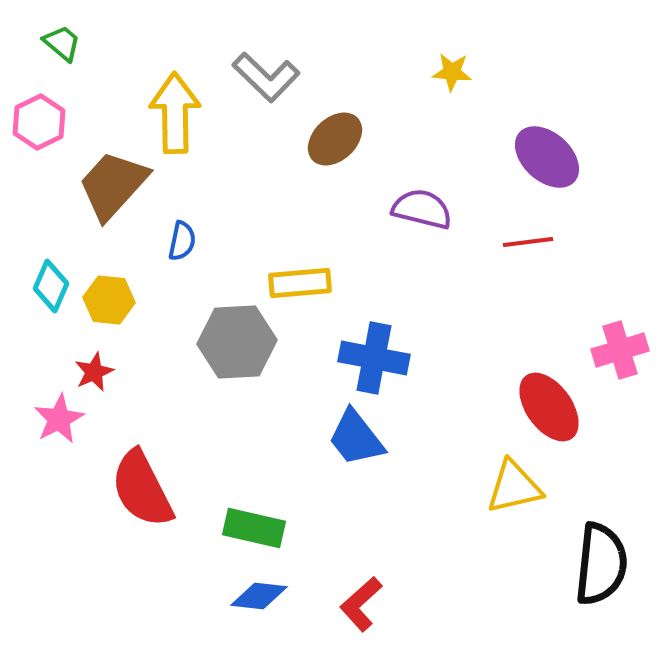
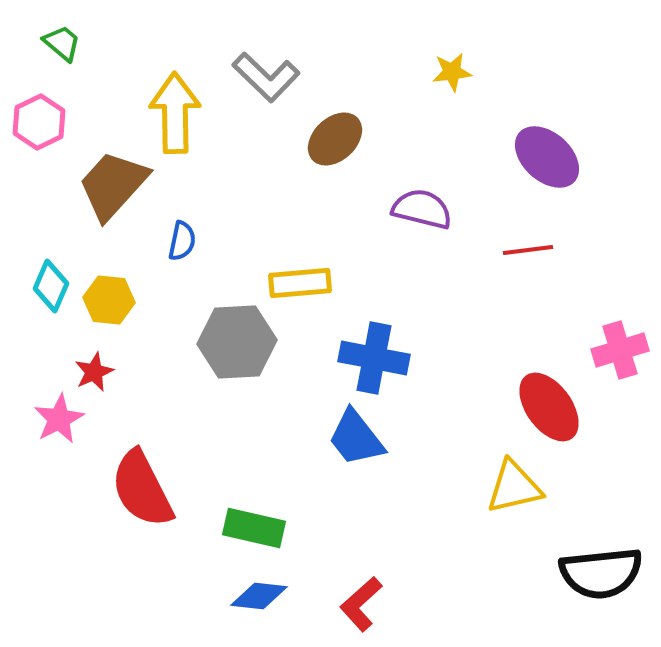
yellow star: rotated 12 degrees counterclockwise
red line: moved 8 px down
black semicircle: moved 9 px down; rotated 78 degrees clockwise
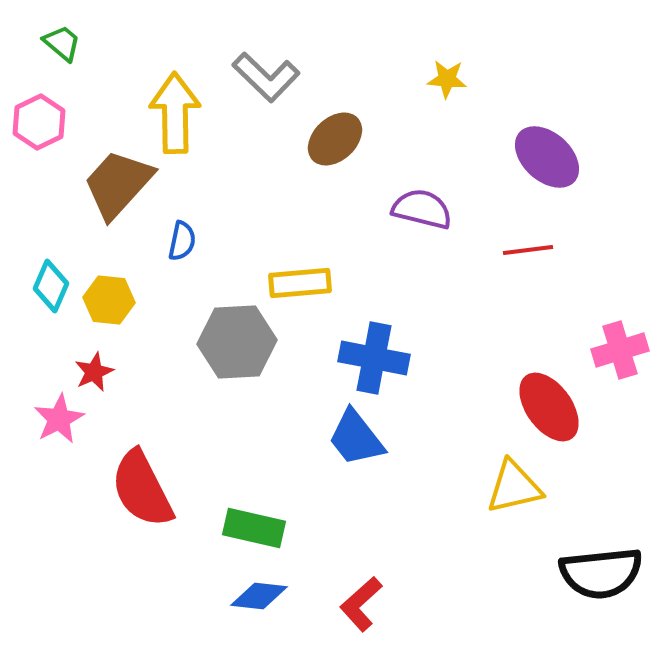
yellow star: moved 5 px left, 7 px down; rotated 12 degrees clockwise
brown trapezoid: moved 5 px right, 1 px up
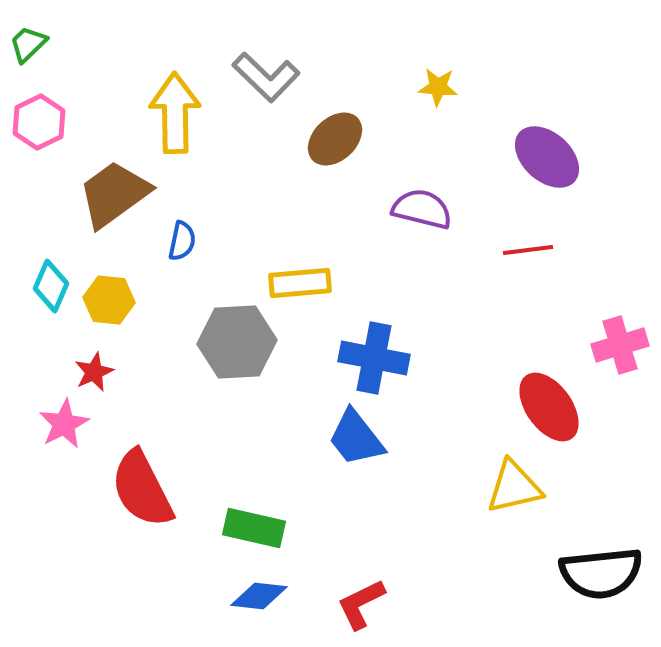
green trapezoid: moved 34 px left, 1 px down; rotated 84 degrees counterclockwise
yellow star: moved 9 px left, 8 px down
brown trapezoid: moved 4 px left, 10 px down; rotated 12 degrees clockwise
pink cross: moved 5 px up
pink star: moved 5 px right, 5 px down
red L-shape: rotated 16 degrees clockwise
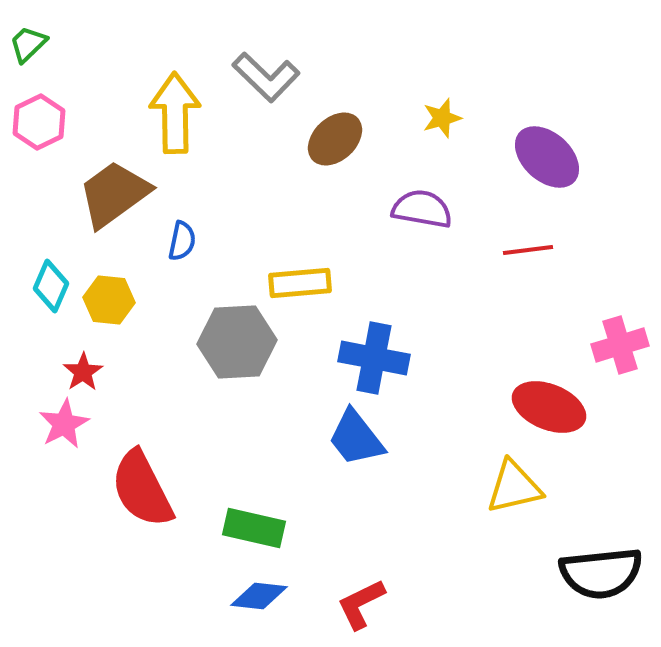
yellow star: moved 4 px right, 31 px down; rotated 21 degrees counterclockwise
purple semicircle: rotated 4 degrees counterclockwise
red star: moved 11 px left; rotated 9 degrees counterclockwise
red ellipse: rotated 32 degrees counterclockwise
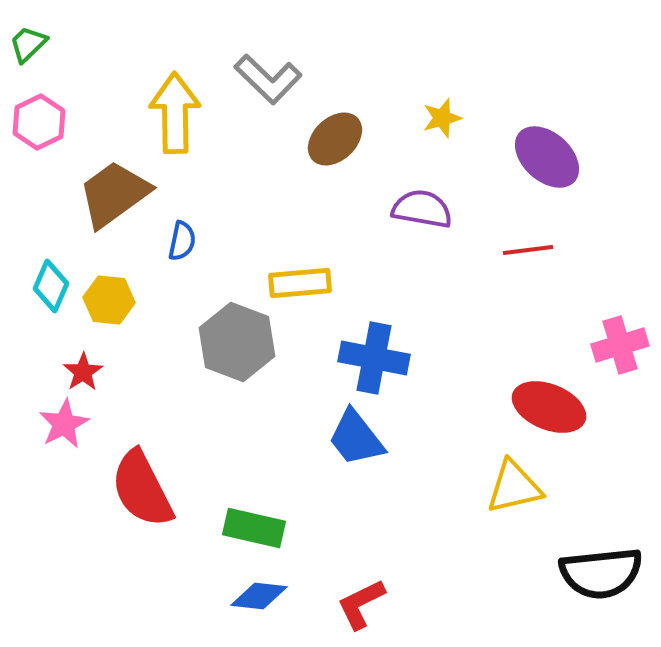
gray L-shape: moved 2 px right, 2 px down
gray hexagon: rotated 24 degrees clockwise
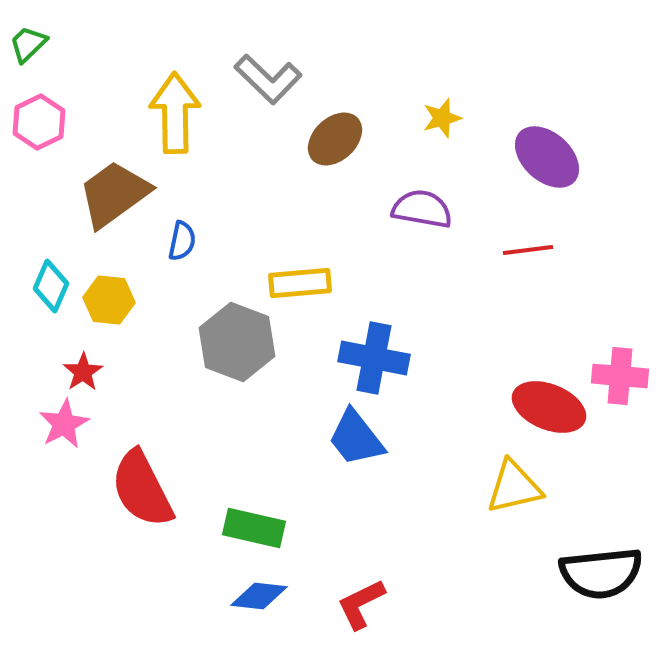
pink cross: moved 31 px down; rotated 22 degrees clockwise
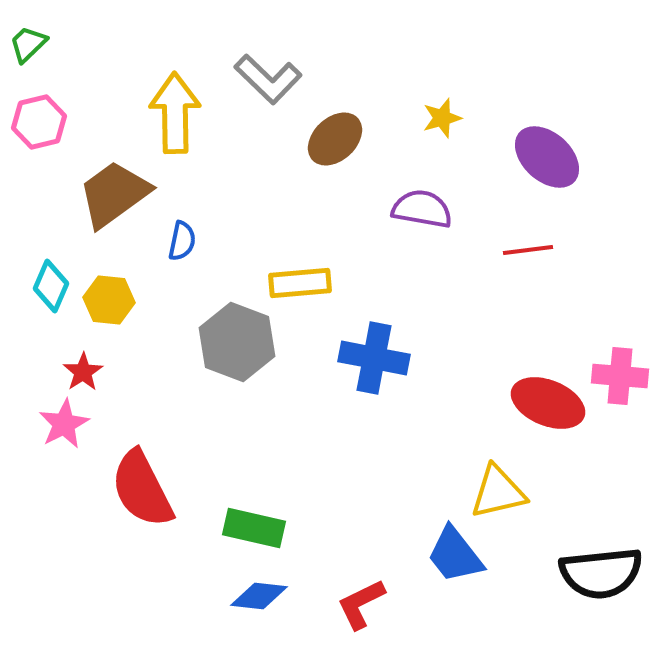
pink hexagon: rotated 12 degrees clockwise
red ellipse: moved 1 px left, 4 px up
blue trapezoid: moved 99 px right, 117 px down
yellow triangle: moved 16 px left, 5 px down
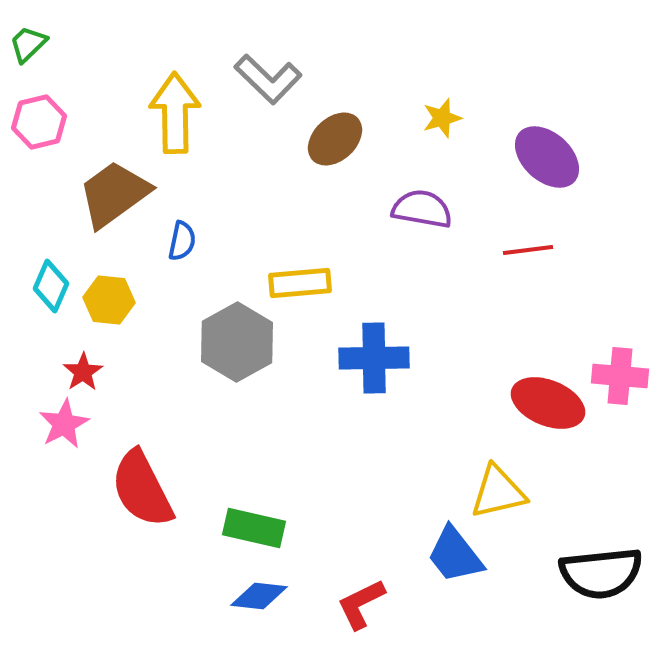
gray hexagon: rotated 10 degrees clockwise
blue cross: rotated 12 degrees counterclockwise
